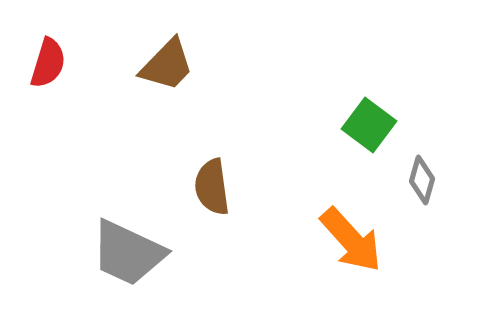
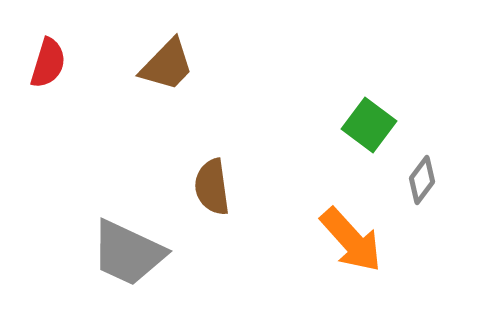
gray diamond: rotated 21 degrees clockwise
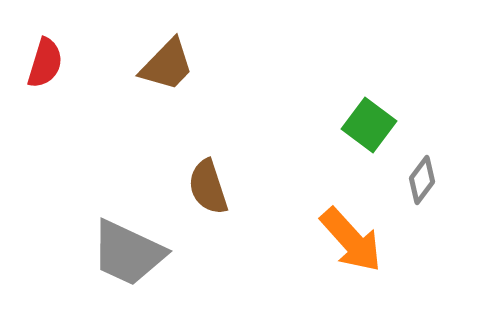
red semicircle: moved 3 px left
brown semicircle: moved 4 px left; rotated 10 degrees counterclockwise
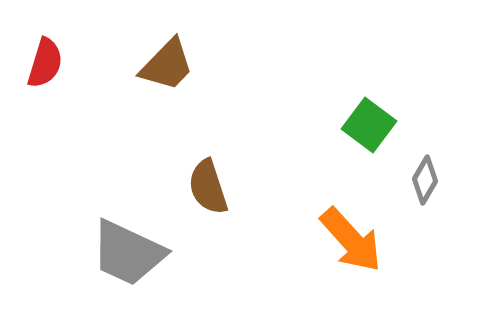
gray diamond: moved 3 px right; rotated 6 degrees counterclockwise
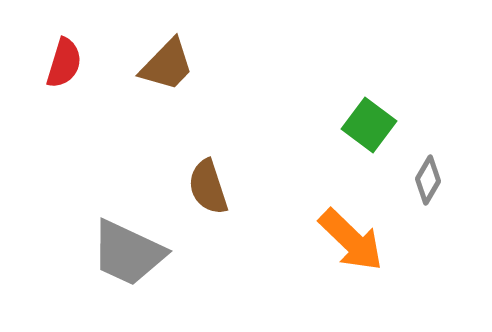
red semicircle: moved 19 px right
gray diamond: moved 3 px right
orange arrow: rotated 4 degrees counterclockwise
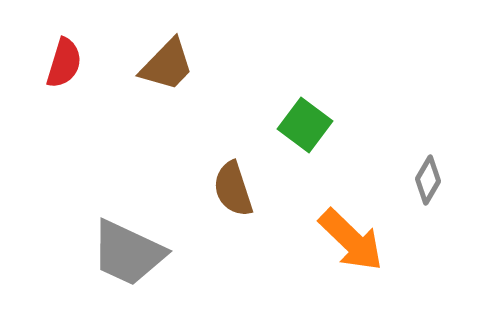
green square: moved 64 px left
brown semicircle: moved 25 px right, 2 px down
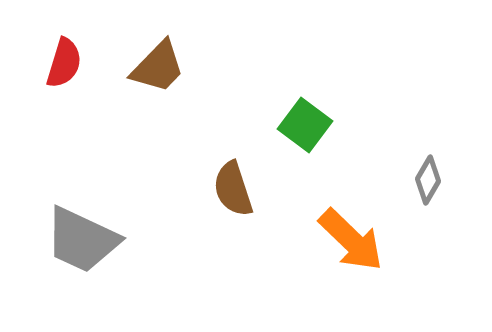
brown trapezoid: moved 9 px left, 2 px down
gray trapezoid: moved 46 px left, 13 px up
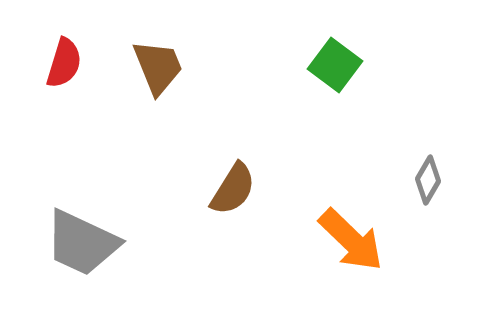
brown trapezoid: rotated 66 degrees counterclockwise
green square: moved 30 px right, 60 px up
brown semicircle: rotated 130 degrees counterclockwise
gray trapezoid: moved 3 px down
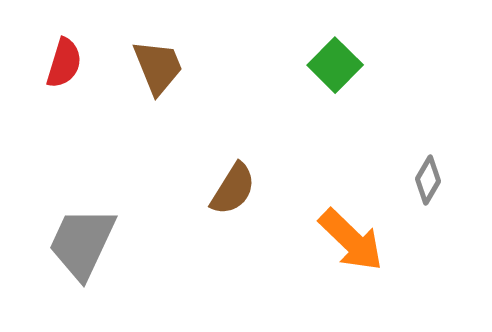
green square: rotated 8 degrees clockwise
gray trapezoid: rotated 90 degrees clockwise
